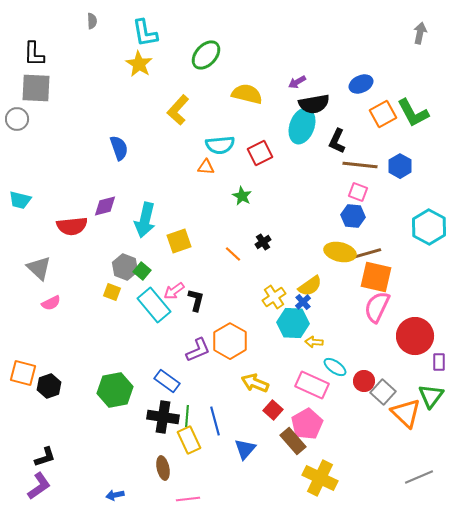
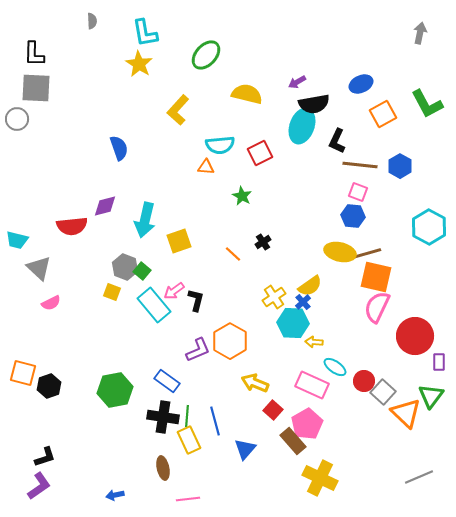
green L-shape at (413, 113): moved 14 px right, 9 px up
cyan trapezoid at (20, 200): moved 3 px left, 40 px down
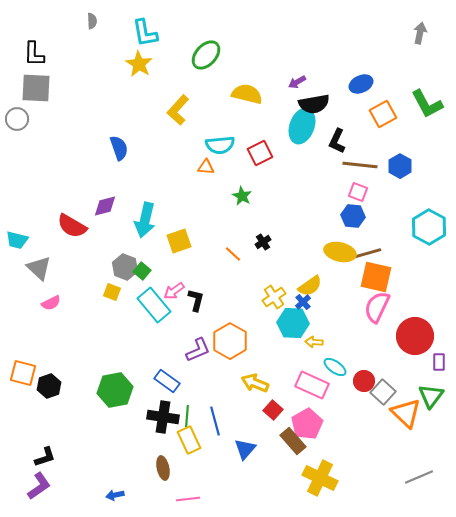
red semicircle at (72, 226): rotated 36 degrees clockwise
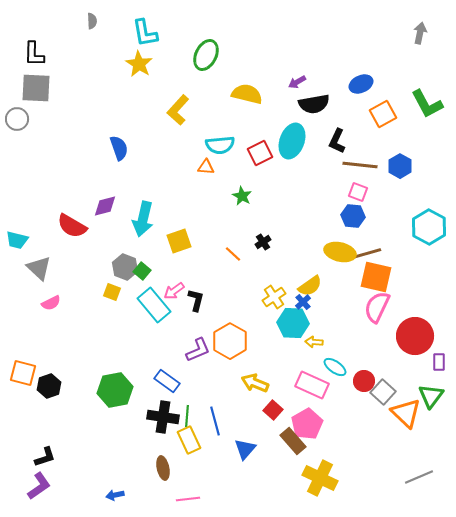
green ellipse at (206, 55): rotated 16 degrees counterclockwise
cyan ellipse at (302, 126): moved 10 px left, 15 px down
cyan arrow at (145, 220): moved 2 px left, 1 px up
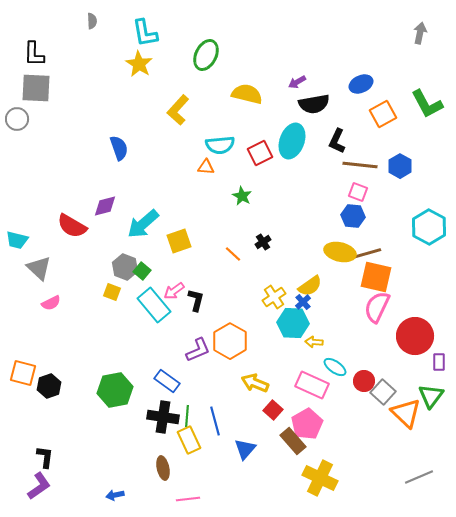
cyan arrow at (143, 219): moved 5 px down; rotated 36 degrees clockwise
black L-shape at (45, 457): rotated 65 degrees counterclockwise
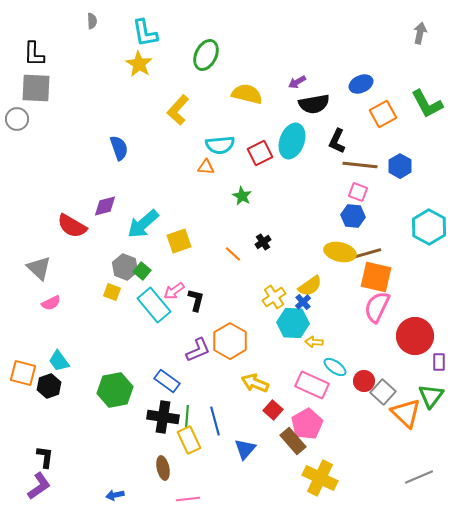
cyan trapezoid at (17, 240): moved 42 px right, 121 px down; rotated 40 degrees clockwise
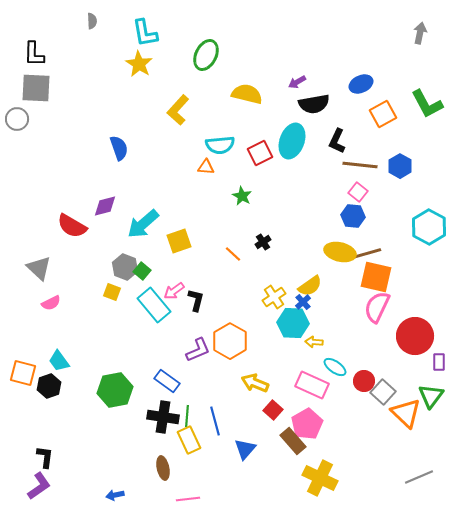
pink square at (358, 192): rotated 18 degrees clockwise
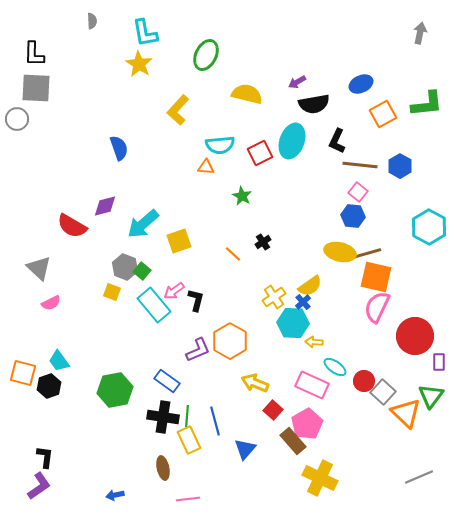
green L-shape at (427, 104): rotated 68 degrees counterclockwise
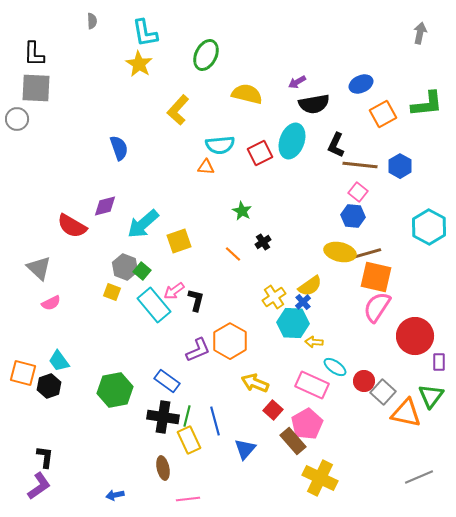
black L-shape at (337, 141): moved 1 px left, 4 px down
green star at (242, 196): moved 15 px down
pink semicircle at (377, 307): rotated 8 degrees clockwise
orange triangle at (406, 413): rotated 32 degrees counterclockwise
green line at (187, 416): rotated 10 degrees clockwise
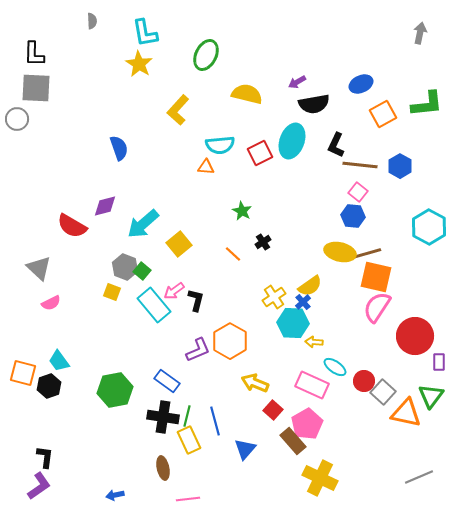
yellow square at (179, 241): moved 3 px down; rotated 20 degrees counterclockwise
